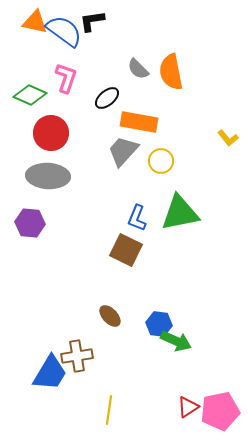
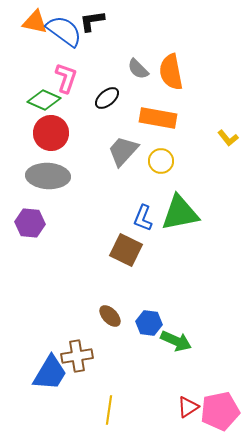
green diamond: moved 14 px right, 5 px down
orange rectangle: moved 19 px right, 4 px up
blue L-shape: moved 6 px right
blue hexagon: moved 10 px left, 1 px up
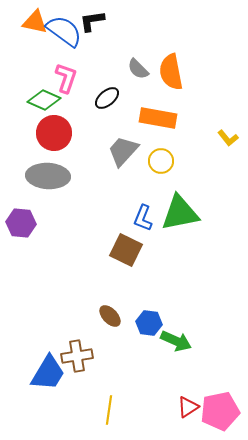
red circle: moved 3 px right
purple hexagon: moved 9 px left
blue trapezoid: moved 2 px left
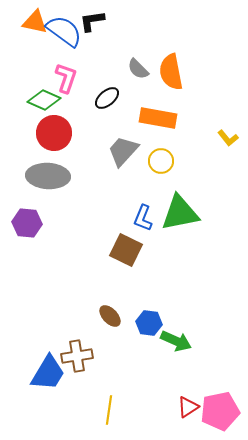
purple hexagon: moved 6 px right
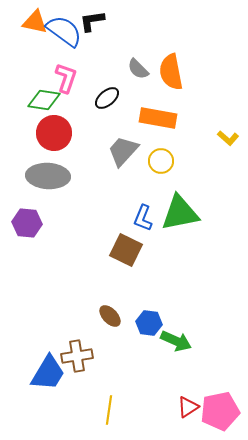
green diamond: rotated 16 degrees counterclockwise
yellow L-shape: rotated 10 degrees counterclockwise
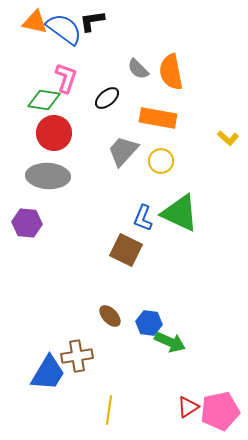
blue semicircle: moved 2 px up
green triangle: rotated 36 degrees clockwise
green arrow: moved 6 px left, 1 px down
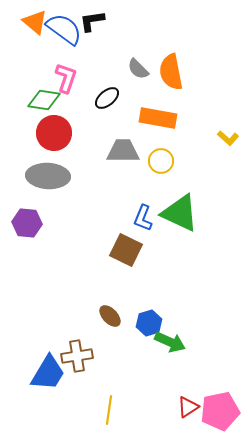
orange triangle: rotated 28 degrees clockwise
gray trapezoid: rotated 48 degrees clockwise
blue hexagon: rotated 25 degrees counterclockwise
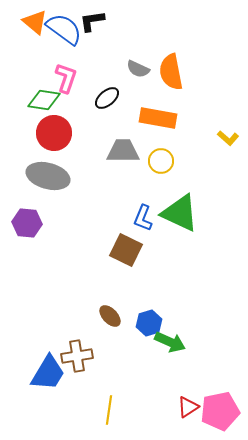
gray semicircle: rotated 20 degrees counterclockwise
gray ellipse: rotated 12 degrees clockwise
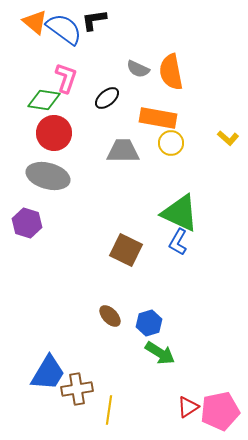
black L-shape: moved 2 px right, 1 px up
yellow circle: moved 10 px right, 18 px up
blue L-shape: moved 35 px right, 24 px down; rotated 8 degrees clockwise
purple hexagon: rotated 12 degrees clockwise
green arrow: moved 10 px left, 11 px down; rotated 8 degrees clockwise
brown cross: moved 33 px down
